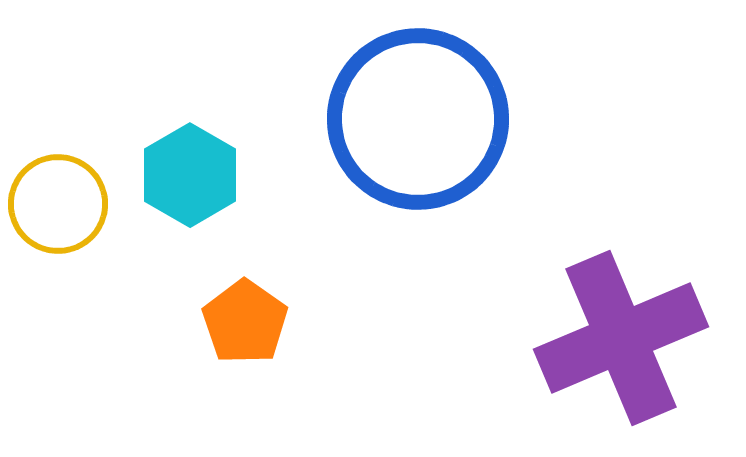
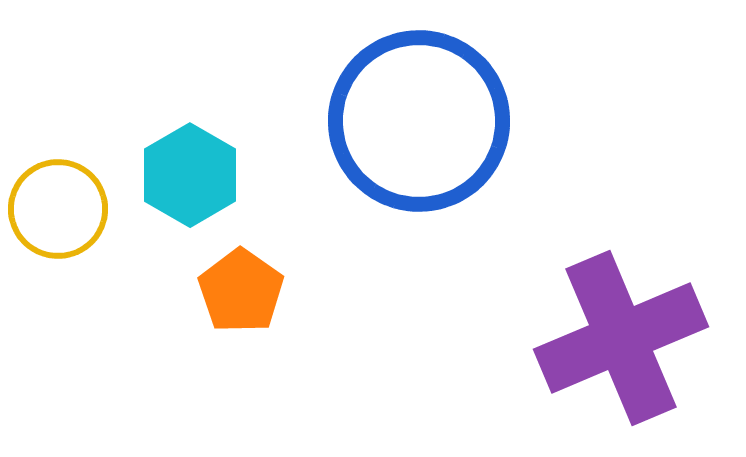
blue circle: moved 1 px right, 2 px down
yellow circle: moved 5 px down
orange pentagon: moved 4 px left, 31 px up
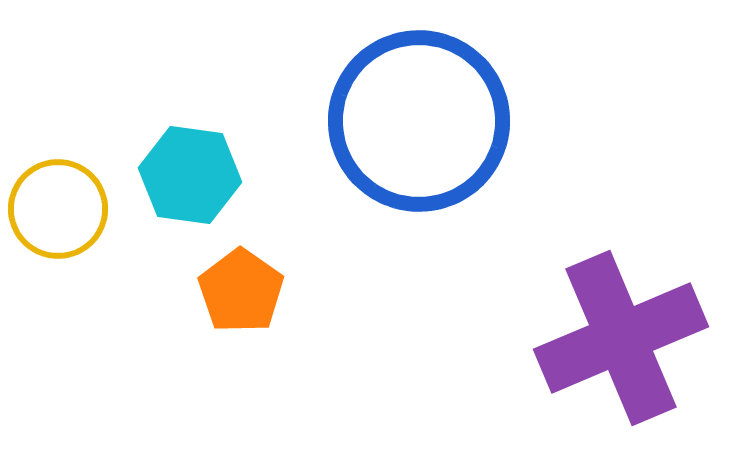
cyan hexagon: rotated 22 degrees counterclockwise
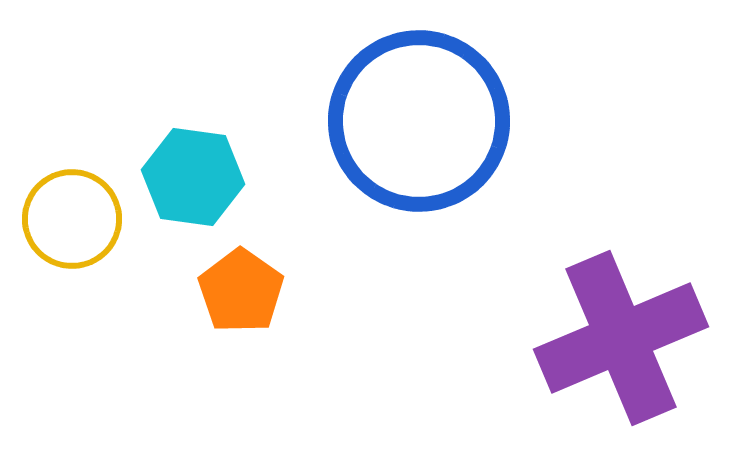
cyan hexagon: moved 3 px right, 2 px down
yellow circle: moved 14 px right, 10 px down
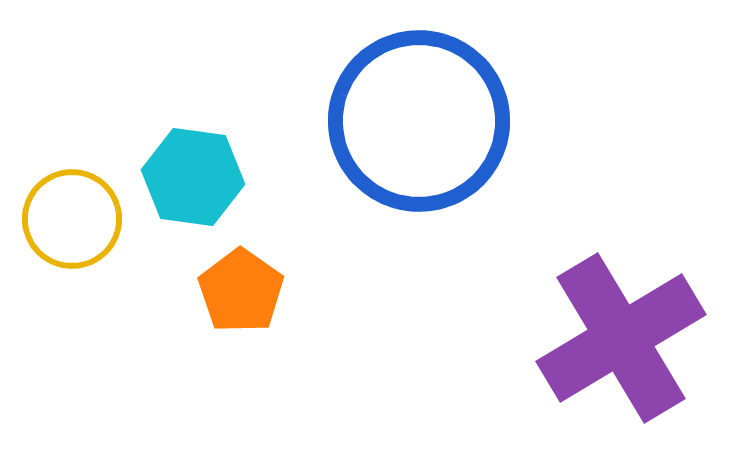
purple cross: rotated 8 degrees counterclockwise
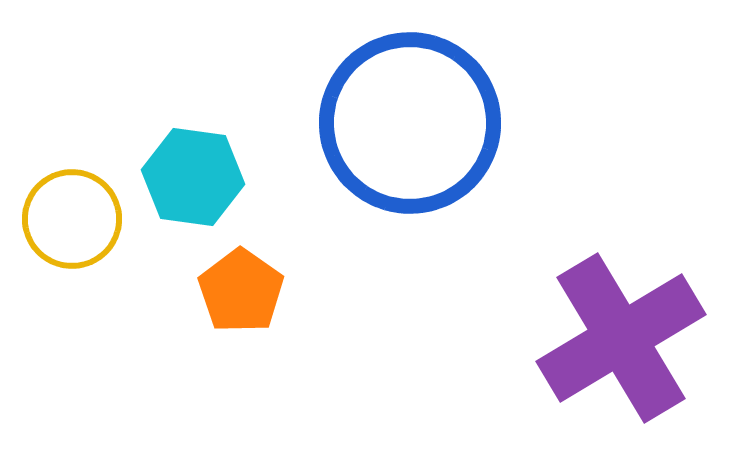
blue circle: moved 9 px left, 2 px down
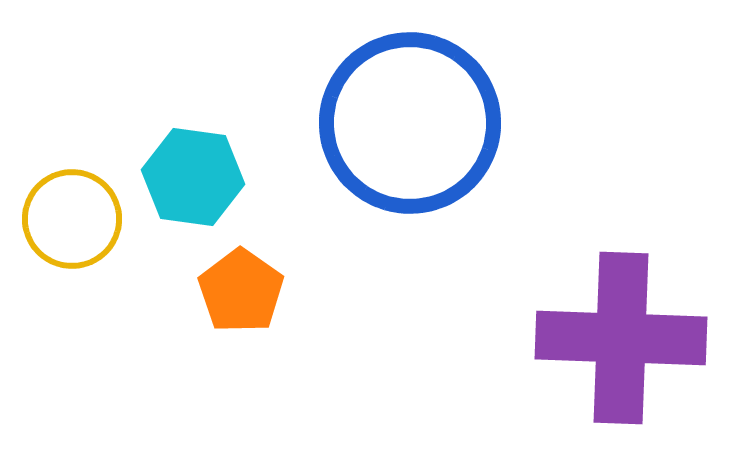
purple cross: rotated 33 degrees clockwise
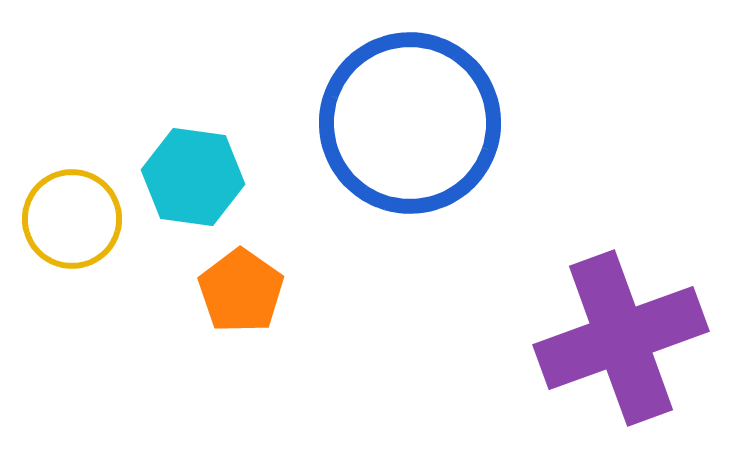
purple cross: rotated 22 degrees counterclockwise
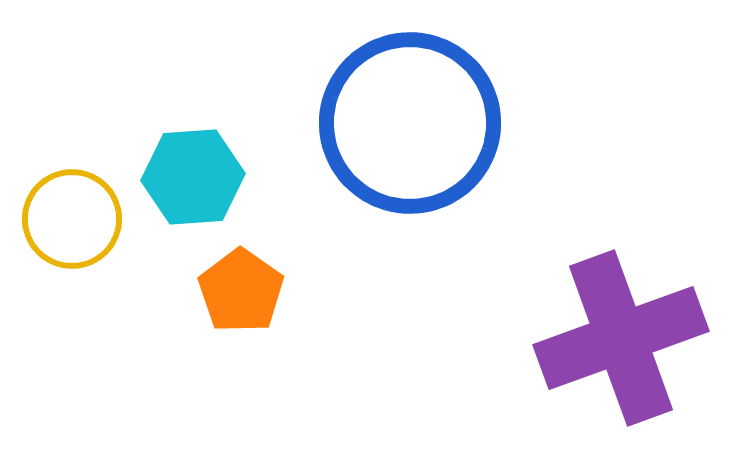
cyan hexagon: rotated 12 degrees counterclockwise
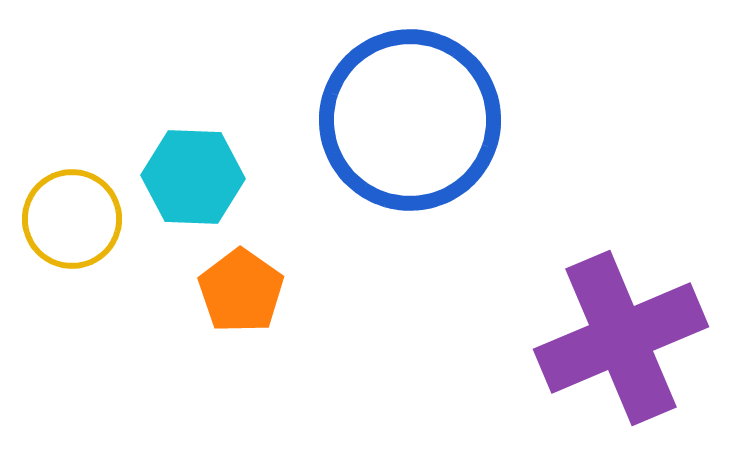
blue circle: moved 3 px up
cyan hexagon: rotated 6 degrees clockwise
purple cross: rotated 3 degrees counterclockwise
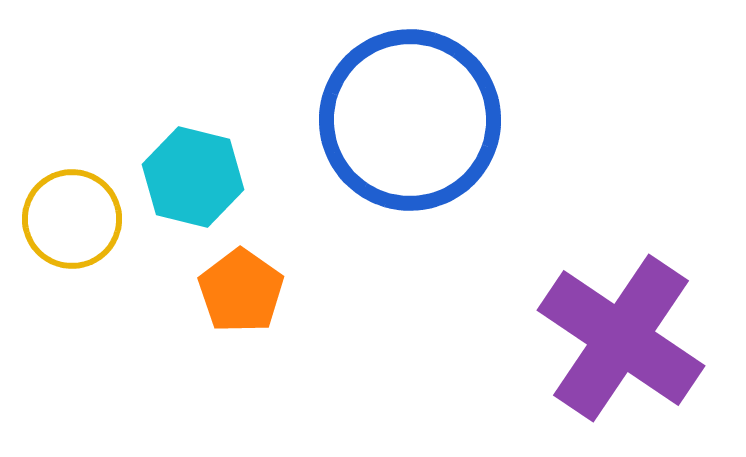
cyan hexagon: rotated 12 degrees clockwise
purple cross: rotated 33 degrees counterclockwise
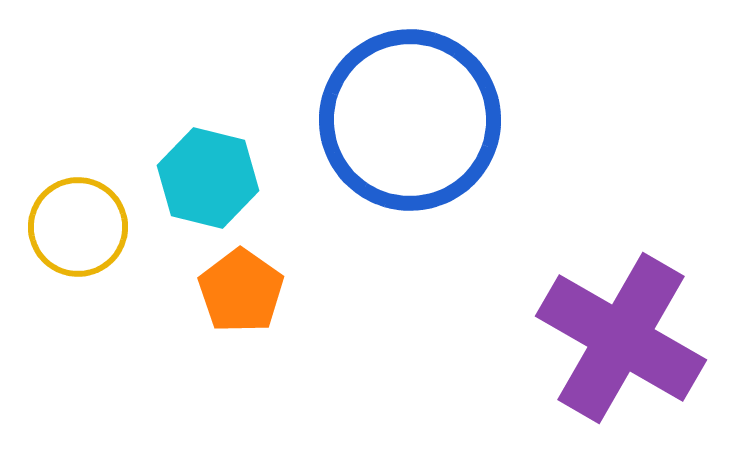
cyan hexagon: moved 15 px right, 1 px down
yellow circle: moved 6 px right, 8 px down
purple cross: rotated 4 degrees counterclockwise
